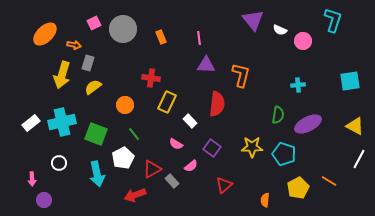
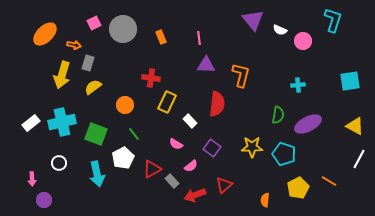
red arrow at (135, 195): moved 60 px right
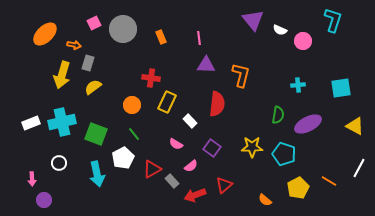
cyan square at (350, 81): moved 9 px left, 7 px down
orange circle at (125, 105): moved 7 px right
white rectangle at (31, 123): rotated 18 degrees clockwise
white line at (359, 159): moved 9 px down
orange semicircle at (265, 200): rotated 56 degrees counterclockwise
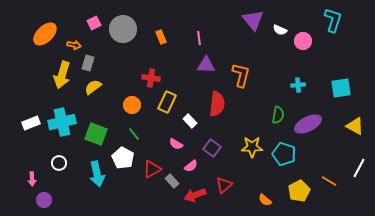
white pentagon at (123, 158): rotated 15 degrees counterclockwise
yellow pentagon at (298, 188): moved 1 px right, 3 px down
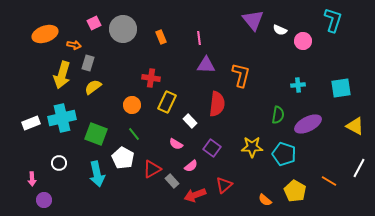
orange ellipse at (45, 34): rotated 25 degrees clockwise
cyan cross at (62, 122): moved 4 px up
yellow pentagon at (299, 191): moved 4 px left; rotated 15 degrees counterclockwise
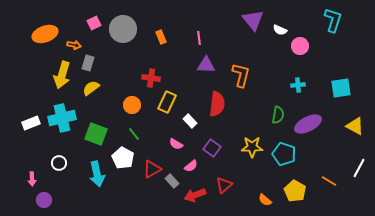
pink circle at (303, 41): moved 3 px left, 5 px down
yellow semicircle at (93, 87): moved 2 px left, 1 px down
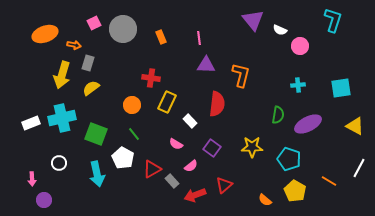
cyan pentagon at (284, 154): moved 5 px right, 5 px down
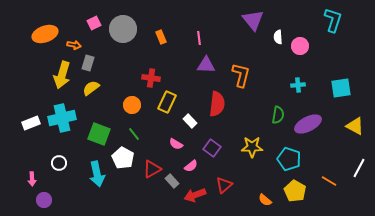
white semicircle at (280, 30): moved 2 px left, 7 px down; rotated 64 degrees clockwise
green square at (96, 134): moved 3 px right
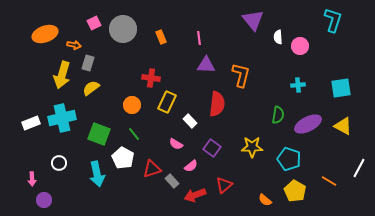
yellow triangle at (355, 126): moved 12 px left
red triangle at (152, 169): rotated 12 degrees clockwise
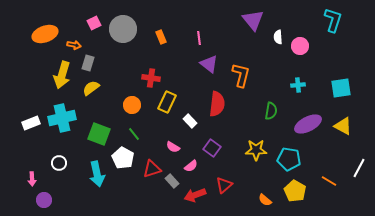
purple triangle at (206, 65): moved 3 px right, 1 px up; rotated 36 degrees clockwise
green semicircle at (278, 115): moved 7 px left, 4 px up
pink semicircle at (176, 144): moved 3 px left, 3 px down
yellow star at (252, 147): moved 4 px right, 3 px down
cyan pentagon at (289, 159): rotated 10 degrees counterclockwise
